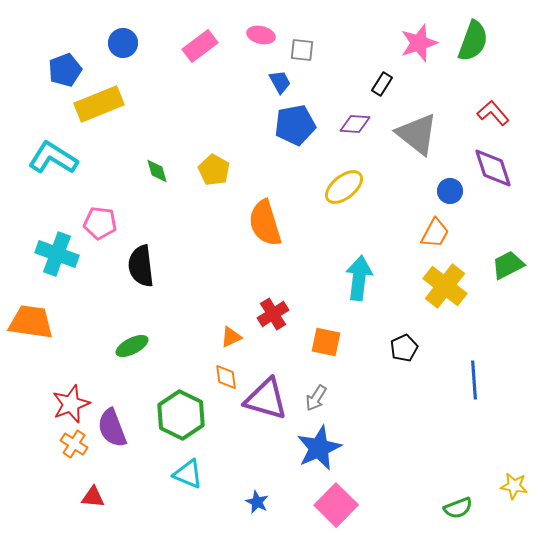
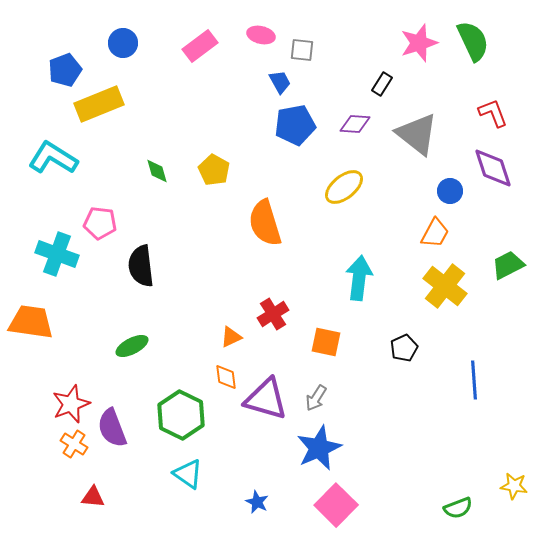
green semicircle at (473, 41): rotated 45 degrees counterclockwise
red L-shape at (493, 113): rotated 20 degrees clockwise
cyan triangle at (188, 474): rotated 12 degrees clockwise
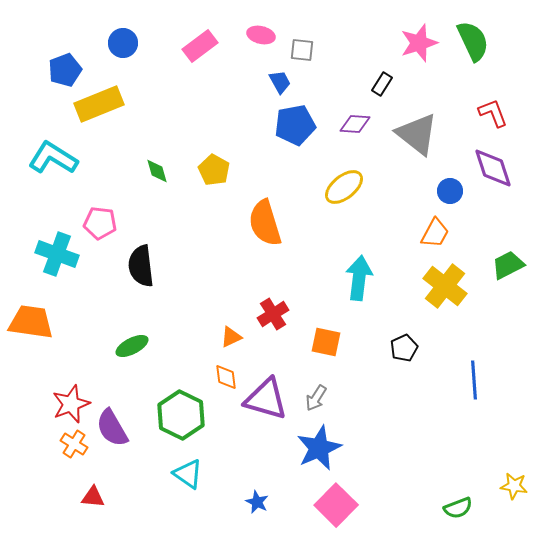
purple semicircle at (112, 428): rotated 9 degrees counterclockwise
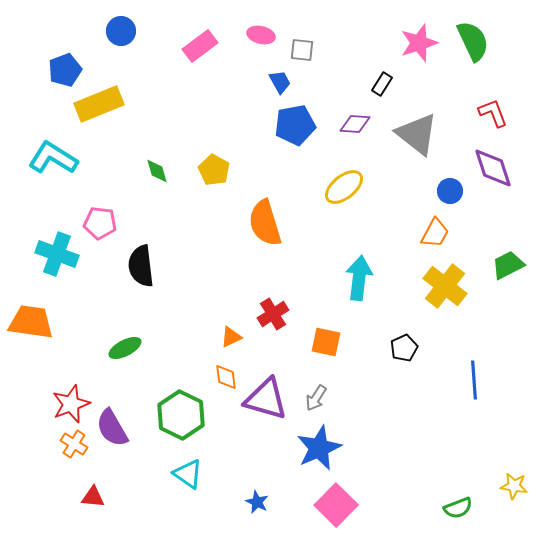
blue circle at (123, 43): moved 2 px left, 12 px up
green ellipse at (132, 346): moved 7 px left, 2 px down
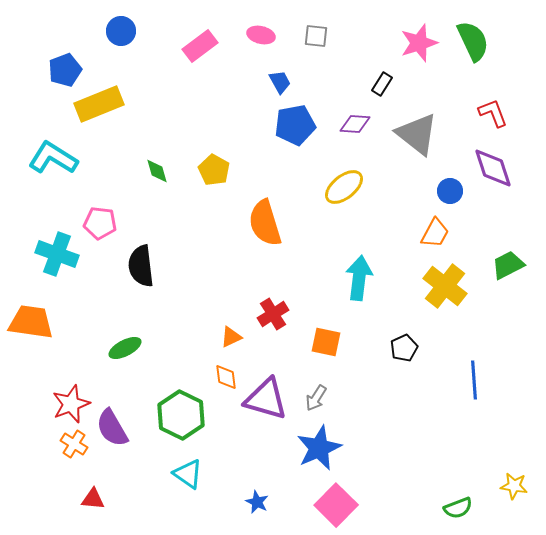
gray square at (302, 50): moved 14 px right, 14 px up
red triangle at (93, 497): moved 2 px down
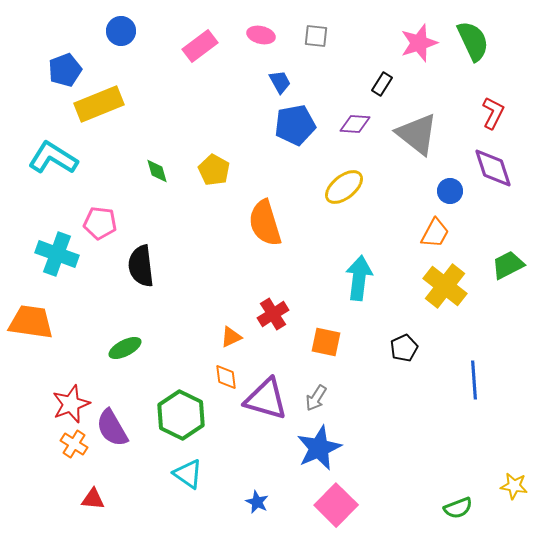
red L-shape at (493, 113): rotated 48 degrees clockwise
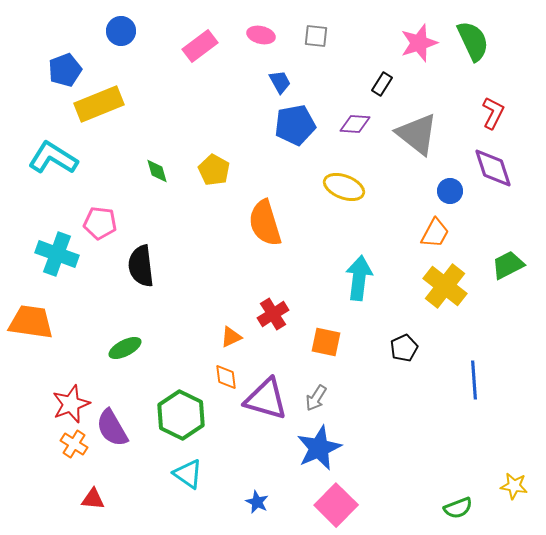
yellow ellipse at (344, 187): rotated 60 degrees clockwise
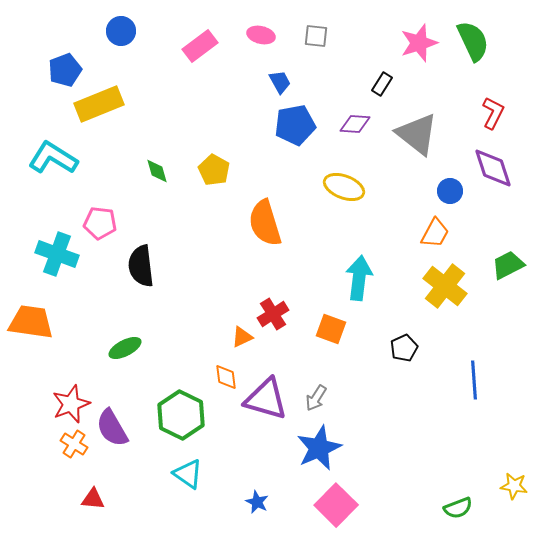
orange triangle at (231, 337): moved 11 px right
orange square at (326, 342): moved 5 px right, 13 px up; rotated 8 degrees clockwise
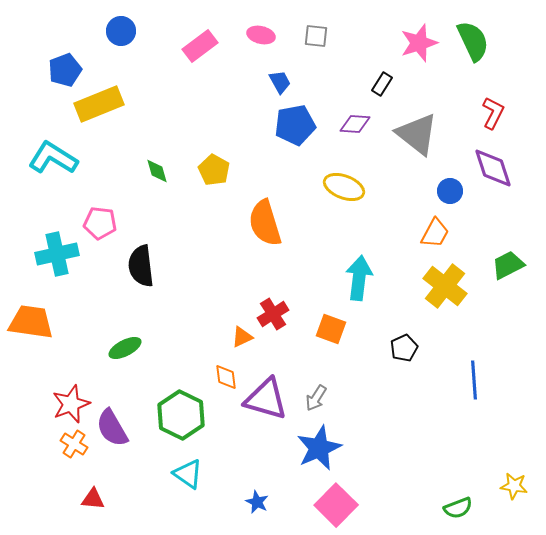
cyan cross at (57, 254): rotated 33 degrees counterclockwise
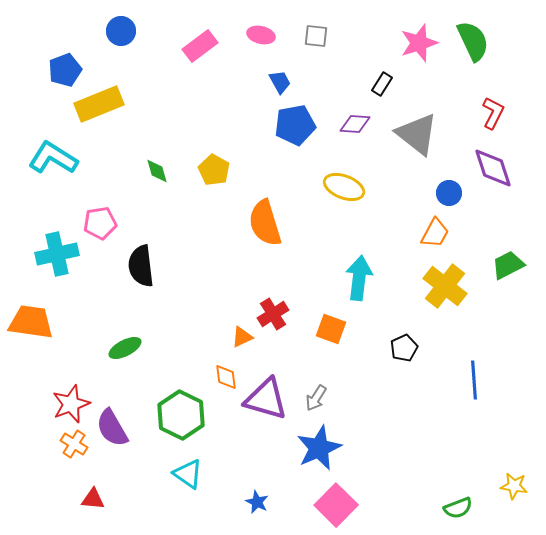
blue circle at (450, 191): moved 1 px left, 2 px down
pink pentagon at (100, 223): rotated 16 degrees counterclockwise
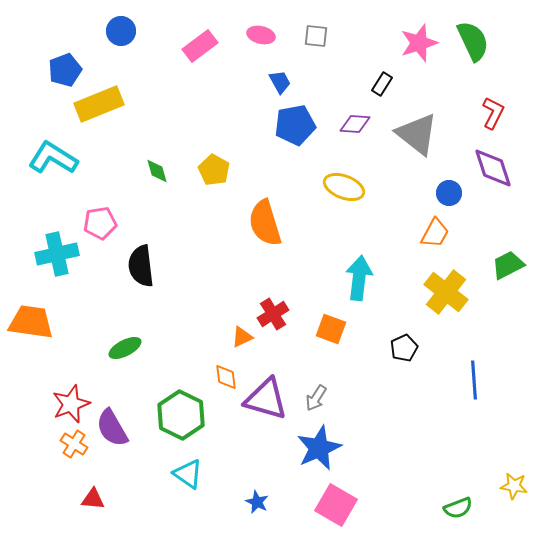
yellow cross at (445, 286): moved 1 px right, 6 px down
pink square at (336, 505): rotated 15 degrees counterclockwise
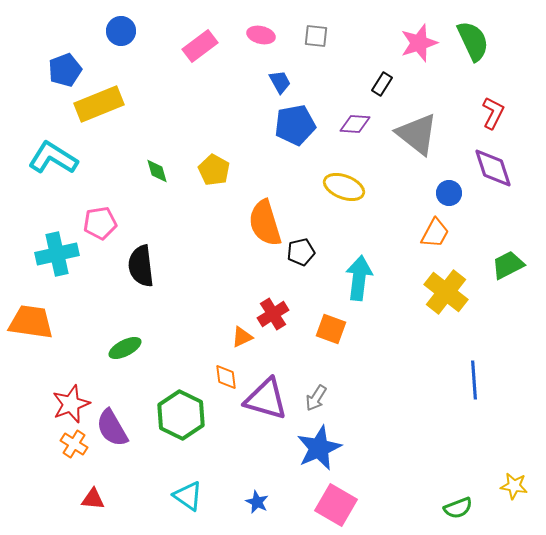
black pentagon at (404, 348): moved 103 px left, 96 px up; rotated 12 degrees clockwise
cyan triangle at (188, 474): moved 22 px down
